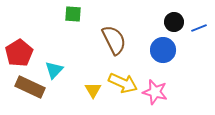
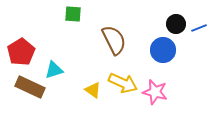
black circle: moved 2 px right, 2 px down
red pentagon: moved 2 px right, 1 px up
cyan triangle: rotated 30 degrees clockwise
yellow triangle: rotated 24 degrees counterclockwise
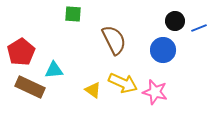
black circle: moved 1 px left, 3 px up
cyan triangle: rotated 12 degrees clockwise
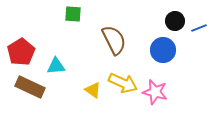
cyan triangle: moved 2 px right, 4 px up
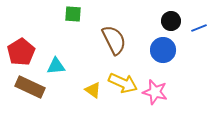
black circle: moved 4 px left
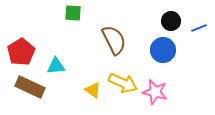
green square: moved 1 px up
